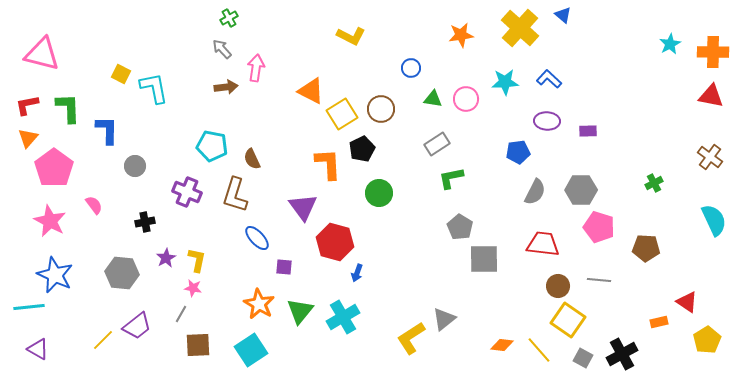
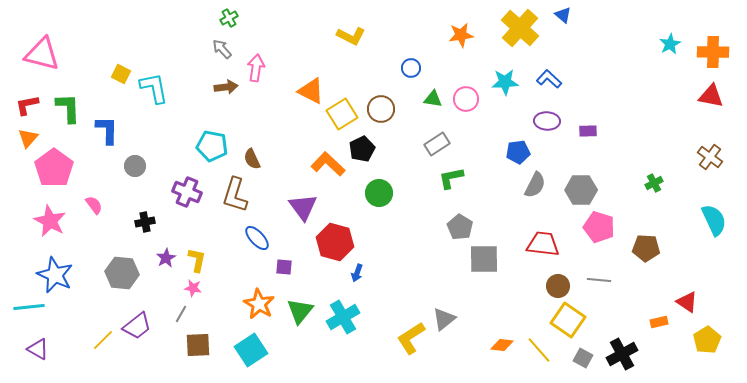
orange L-shape at (328, 164): rotated 44 degrees counterclockwise
gray semicircle at (535, 192): moved 7 px up
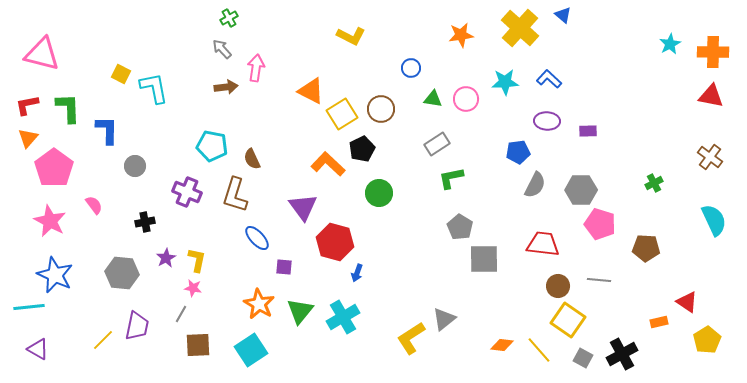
pink pentagon at (599, 227): moved 1 px right, 3 px up
purple trapezoid at (137, 326): rotated 40 degrees counterclockwise
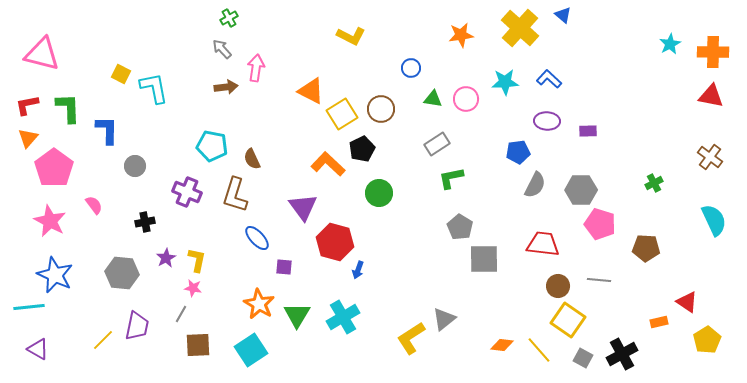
blue arrow at (357, 273): moved 1 px right, 3 px up
green triangle at (300, 311): moved 3 px left, 4 px down; rotated 8 degrees counterclockwise
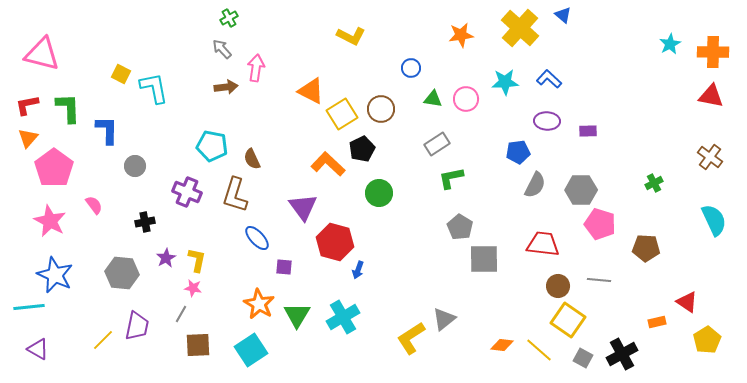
orange rectangle at (659, 322): moved 2 px left
yellow line at (539, 350): rotated 8 degrees counterclockwise
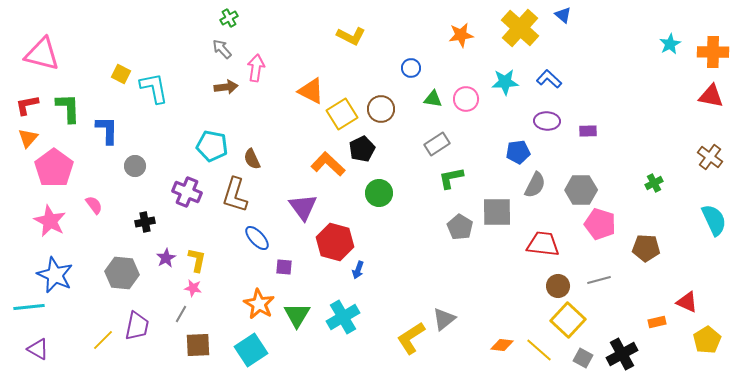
gray square at (484, 259): moved 13 px right, 47 px up
gray line at (599, 280): rotated 20 degrees counterclockwise
red triangle at (687, 302): rotated 10 degrees counterclockwise
yellow square at (568, 320): rotated 8 degrees clockwise
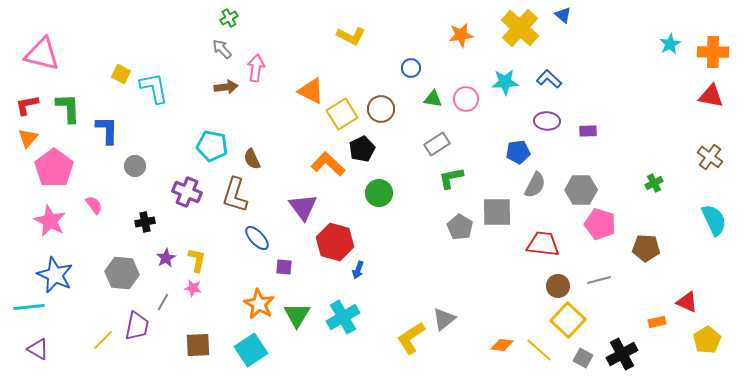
gray line at (181, 314): moved 18 px left, 12 px up
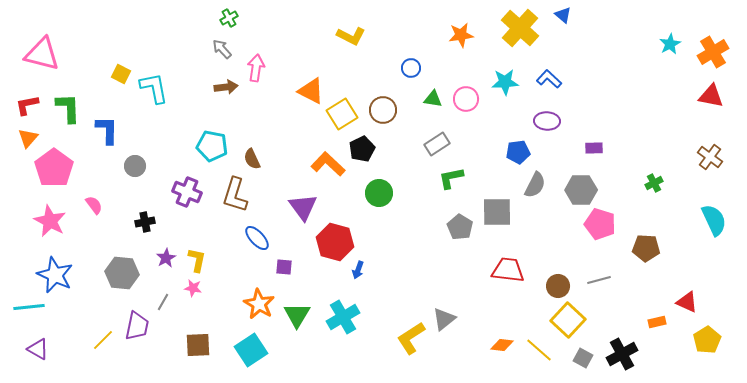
orange cross at (713, 52): rotated 32 degrees counterclockwise
brown circle at (381, 109): moved 2 px right, 1 px down
purple rectangle at (588, 131): moved 6 px right, 17 px down
red trapezoid at (543, 244): moved 35 px left, 26 px down
